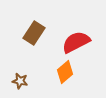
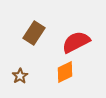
orange diamond: rotated 15 degrees clockwise
brown star: moved 5 px up; rotated 28 degrees clockwise
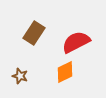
brown star: rotated 21 degrees counterclockwise
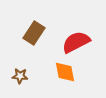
orange diamond: rotated 75 degrees counterclockwise
brown star: rotated 14 degrees counterclockwise
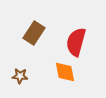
red semicircle: rotated 48 degrees counterclockwise
